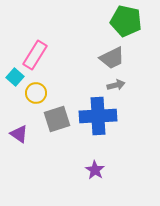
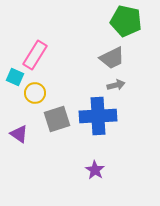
cyan square: rotated 18 degrees counterclockwise
yellow circle: moved 1 px left
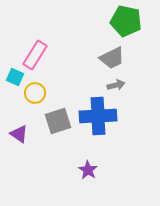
gray square: moved 1 px right, 2 px down
purple star: moved 7 px left
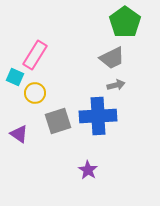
green pentagon: moved 1 px left, 1 px down; rotated 24 degrees clockwise
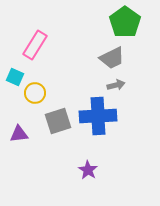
pink rectangle: moved 10 px up
purple triangle: rotated 42 degrees counterclockwise
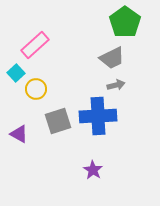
pink rectangle: rotated 16 degrees clockwise
cyan square: moved 1 px right, 4 px up; rotated 24 degrees clockwise
yellow circle: moved 1 px right, 4 px up
purple triangle: rotated 36 degrees clockwise
purple star: moved 5 px right
